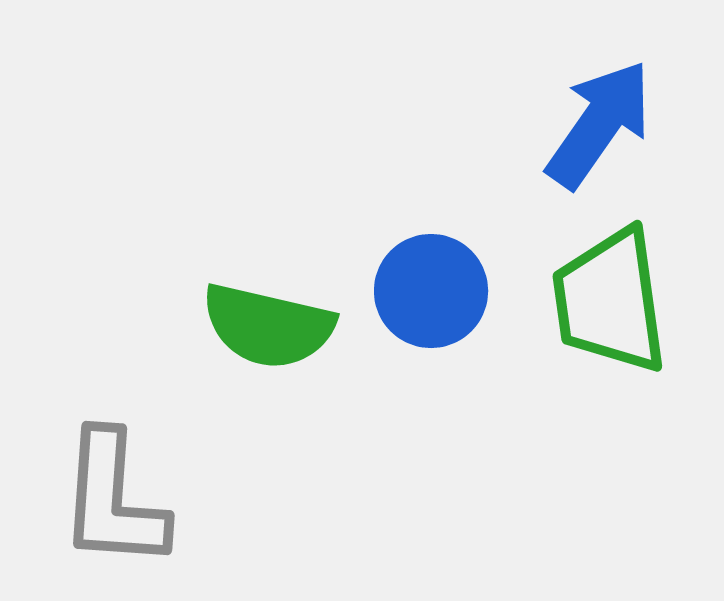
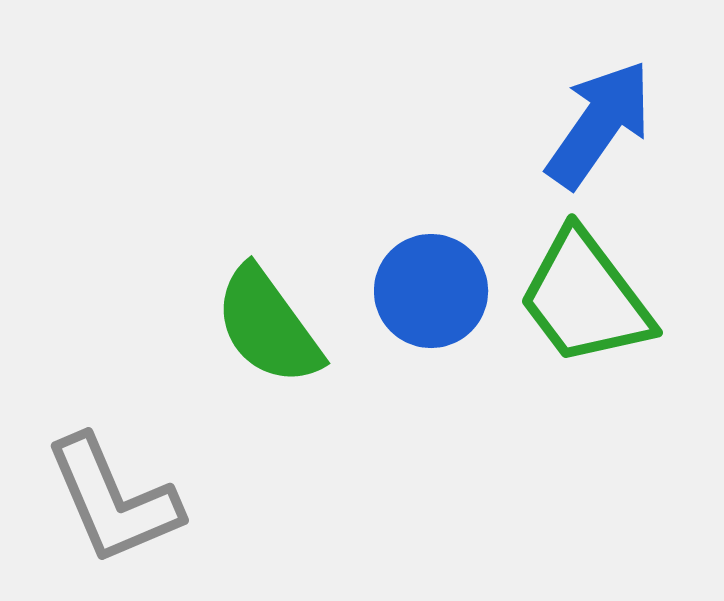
green trapezoid: moved 25 px left, 3 px up; rotated 29 degrees counterclockwise
green semicircle: rotated 41 degrees clockwise
gray L-shape: rotated 27 degrees counterclockwise
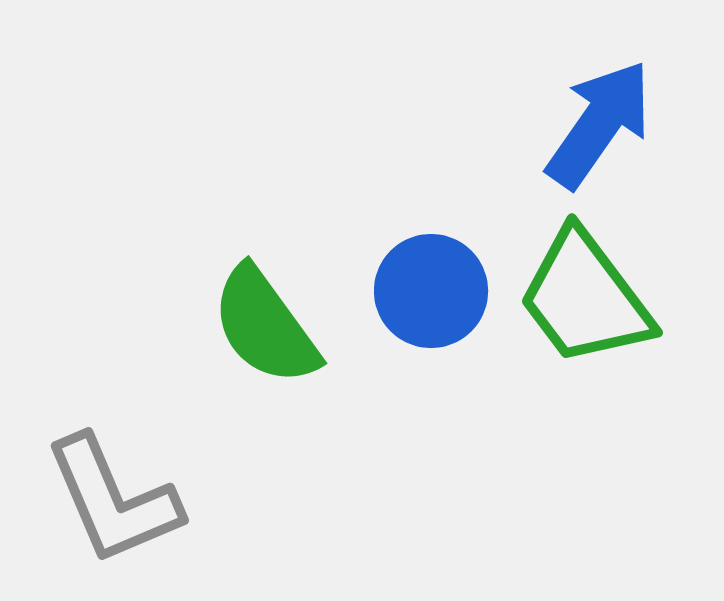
green semicircle: moved 3 px left
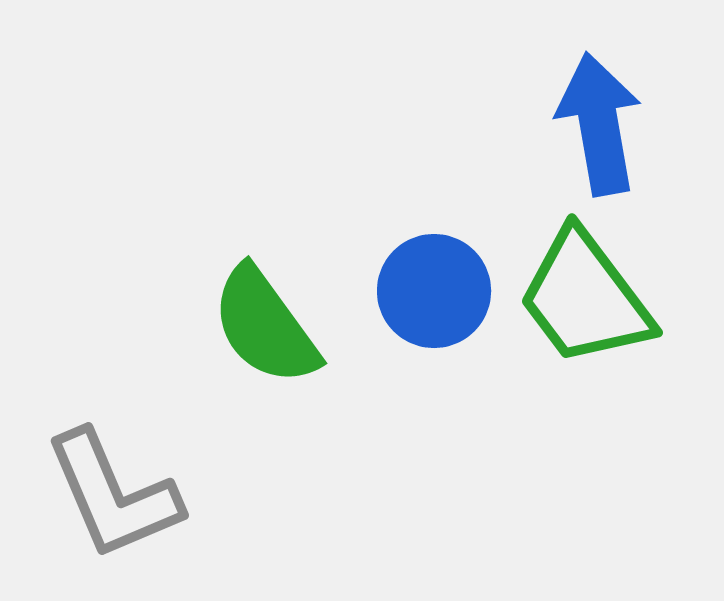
blue arrow: rotated 45 degrees counterclockwise
blue circle: moved 3 px right
gray L-shape: moved 5 px up
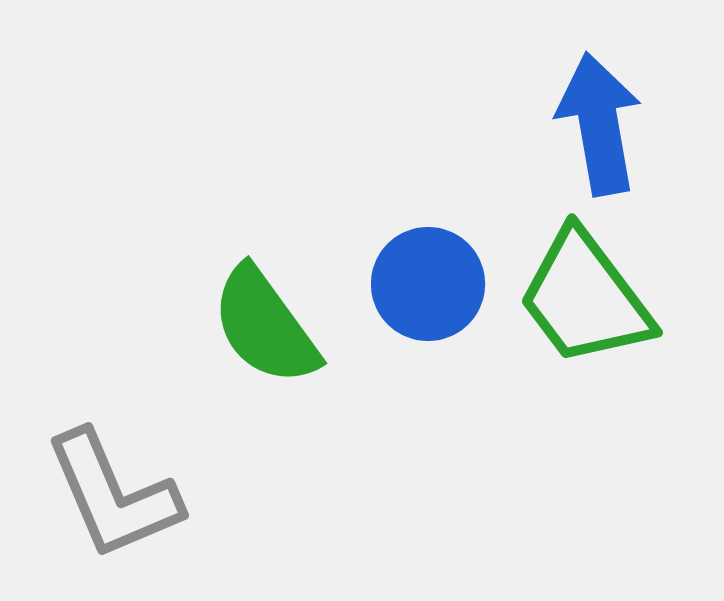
blue circle: moved 6 px left, 7 px up
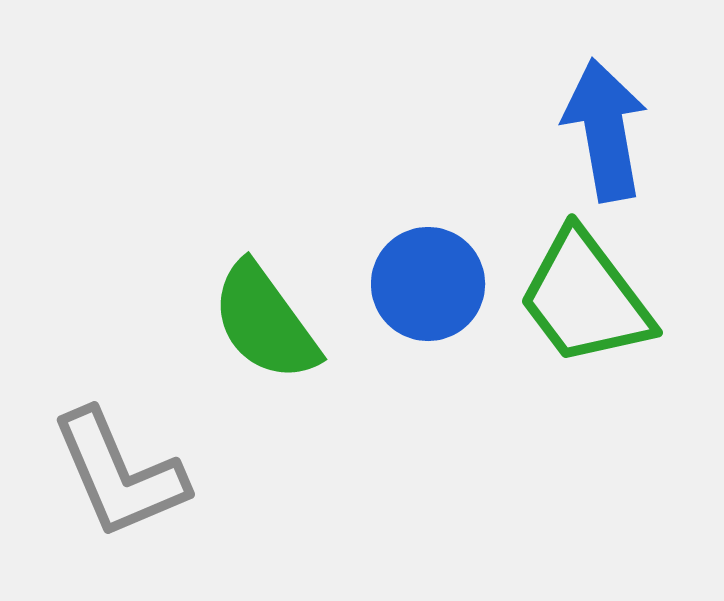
blue arrow: moved 6 px right, 6 px down
green semicircle: moved 4 px up
gray L-shape: moved 6 px right, 21 px up
